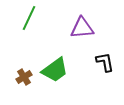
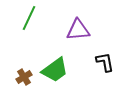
purple triangle: moved 4 px left, 2 px down
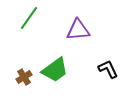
green line: rotated 10 degrees clockwise
black L-shape: moved 3 px right, 7 px down; rotated 15 degrees counterclockwise
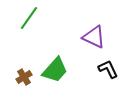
purple triangle: moved 16 px right, 7 px down; rotated 30 degrees clockwise
green trapezoid: rotated 12 degrees counterclockwise
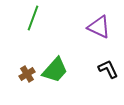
green line: moved 4 px right; rotated 15 degrees counterclockwise
purple triangle: moved 5 px right, 10 px up
brown cross: moved 3 px right, 3 px up
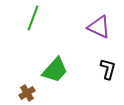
black L-shape: rotated 40 degrees clockwise
brown cross: moved 19 px down
